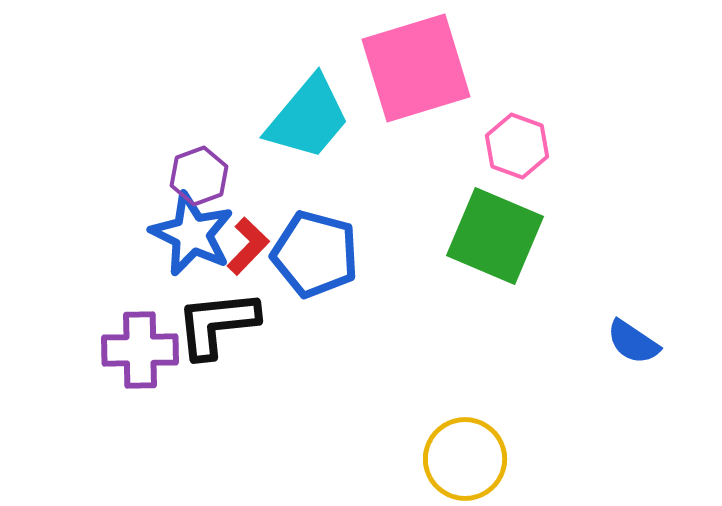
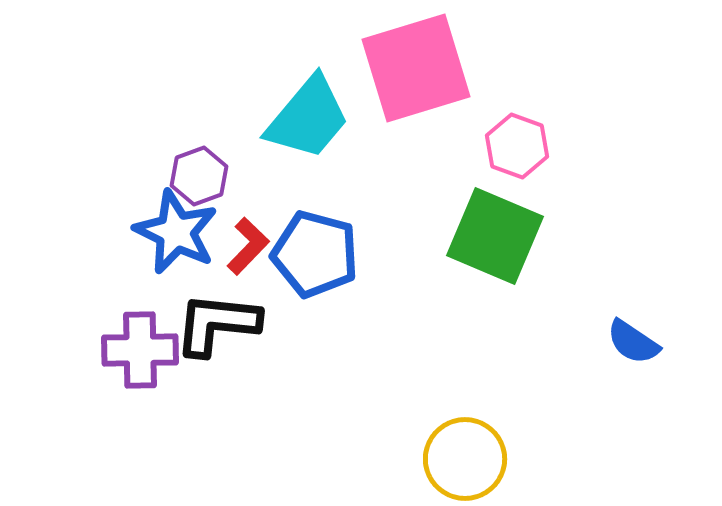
blue star: moved 16 px left, 2 px up
black L-shape: rotated 12 degrees clockwise
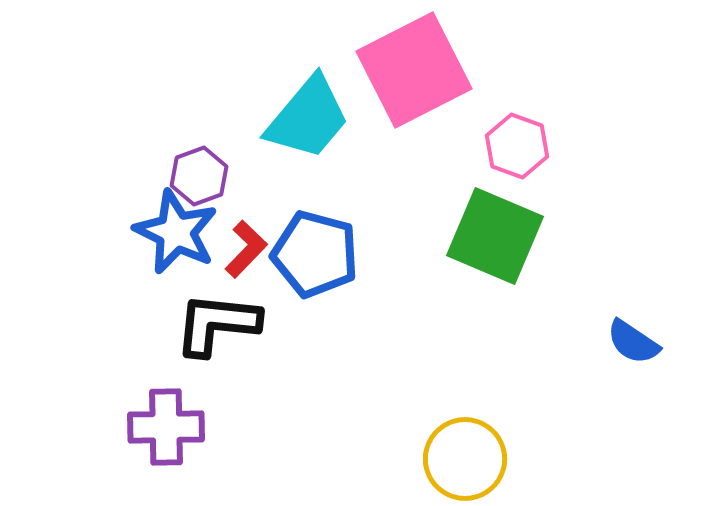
pink square: moved 2 px left, 2 px down; rotated 10 degrees counterclockwise
red L-shape: moved 2 px left, 3 px down
purple cross: moved 26 px right, 77 px down
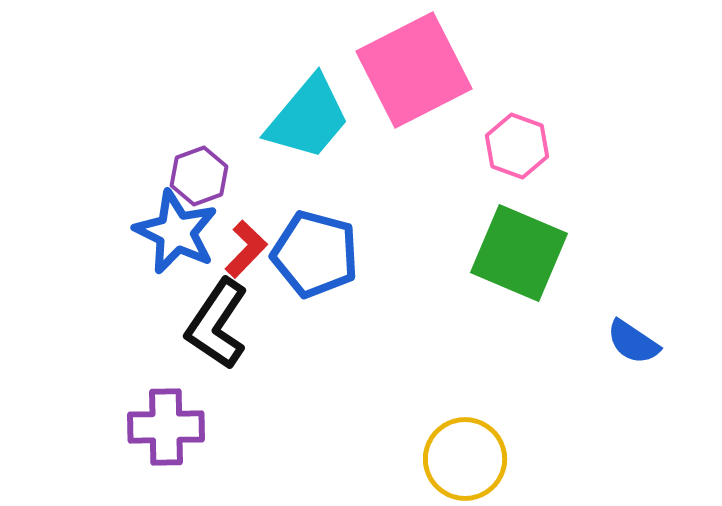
green square: moved 24 px right, 17 px down
black L-shape: rotated 62 degrees counterclockwise
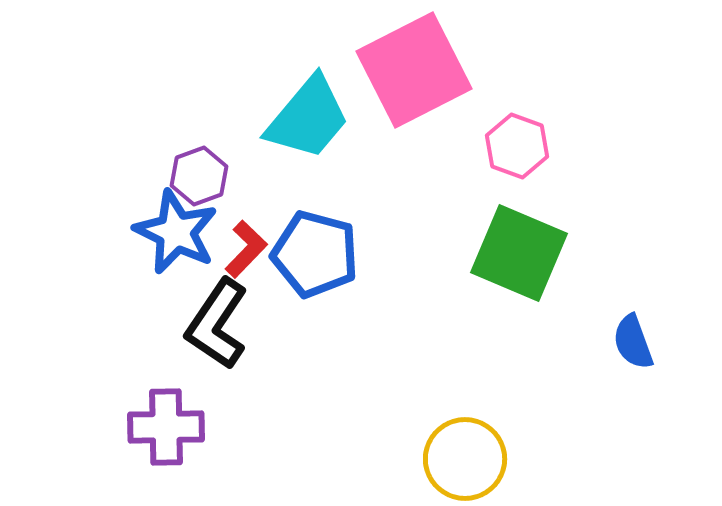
blue semicircle: rotated 36 degrees clockwise
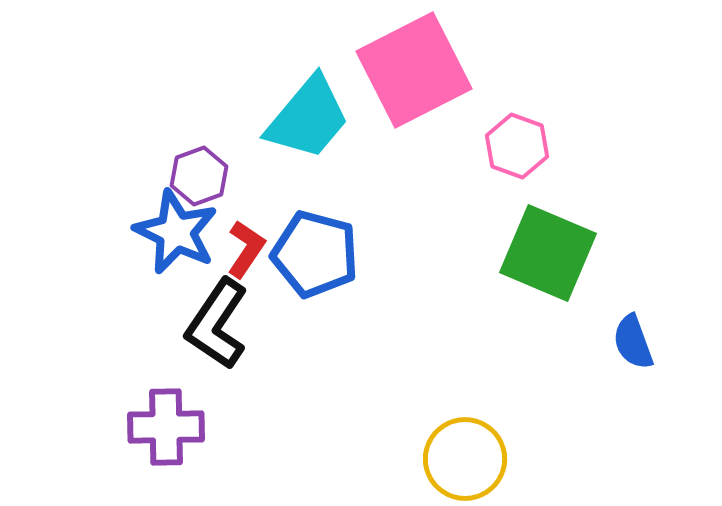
red L-shape: rotated 10 degrees counterclockwise
green square: moved 29 px right
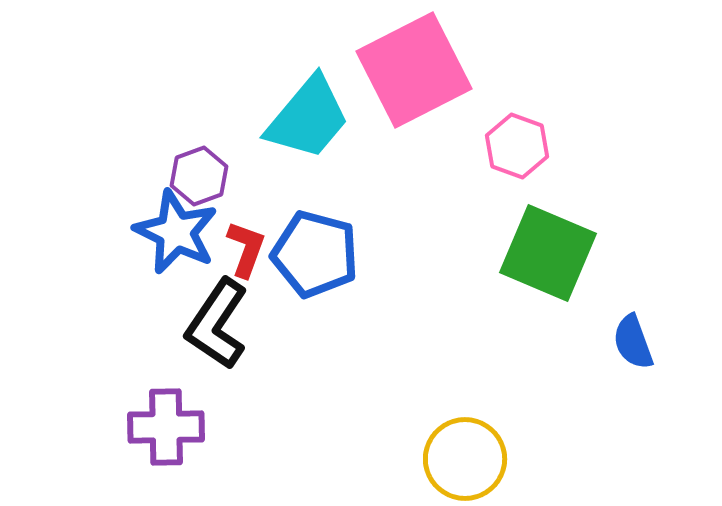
red L-shape: rotated 14 degrees counterclockwise
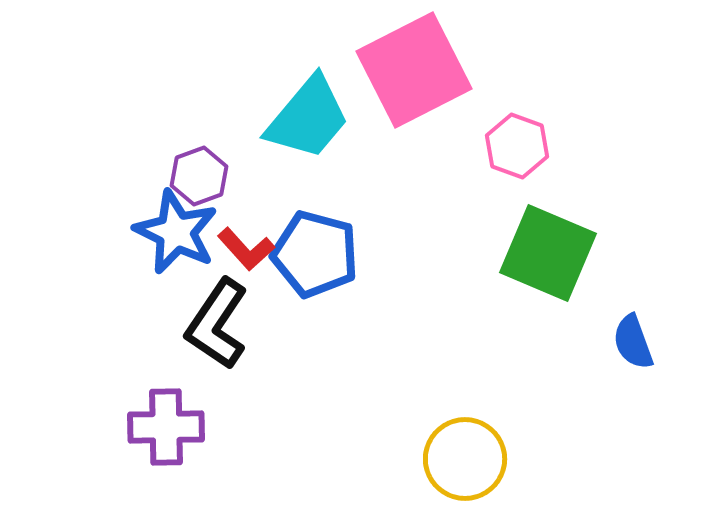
red L-shape: rotated 118 degrees clockwise
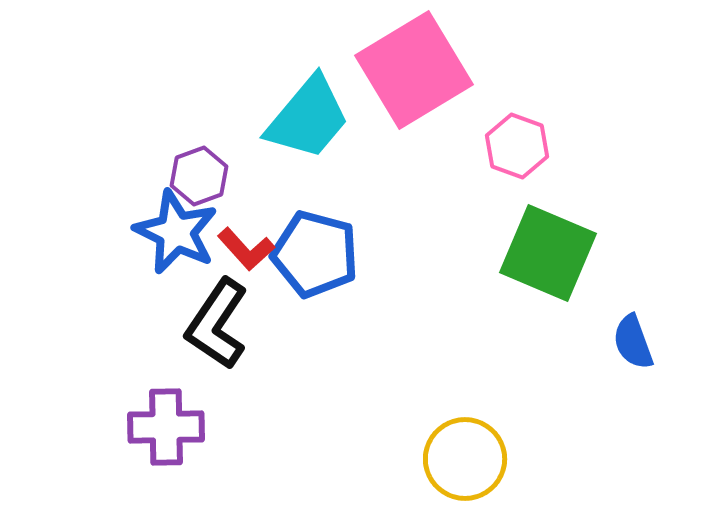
pink square: rotated 4 degrees counterclockwise
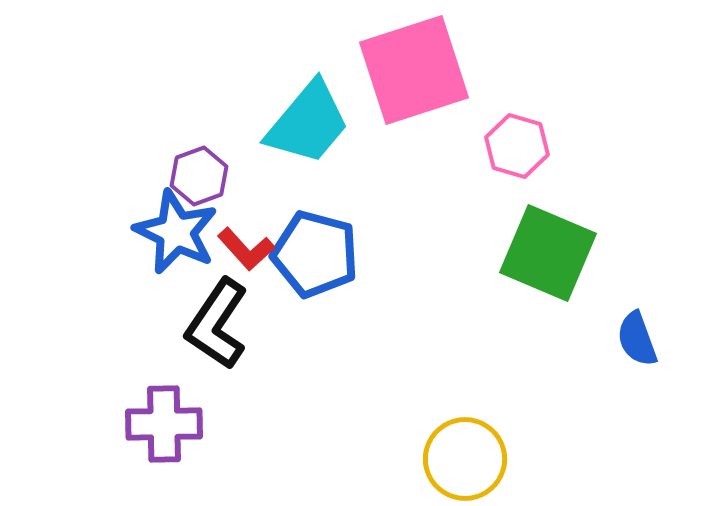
pink square: rotated 13 degrees clockwise
cyan trapezoid: moved 5 px down
pink hexagon: rotated 4 degrees counterclockwise
blue semicircle: moved 4 px right, 3 px up
purple cross: moved 2 px left, 3 px up
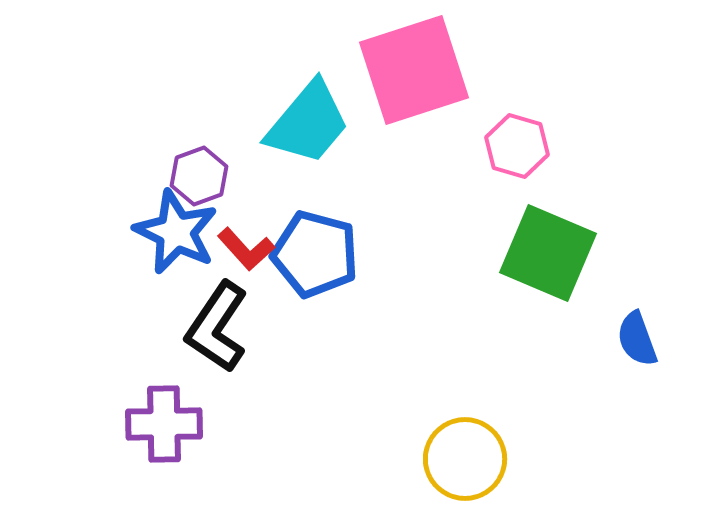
black L-shape: moved 3 px down
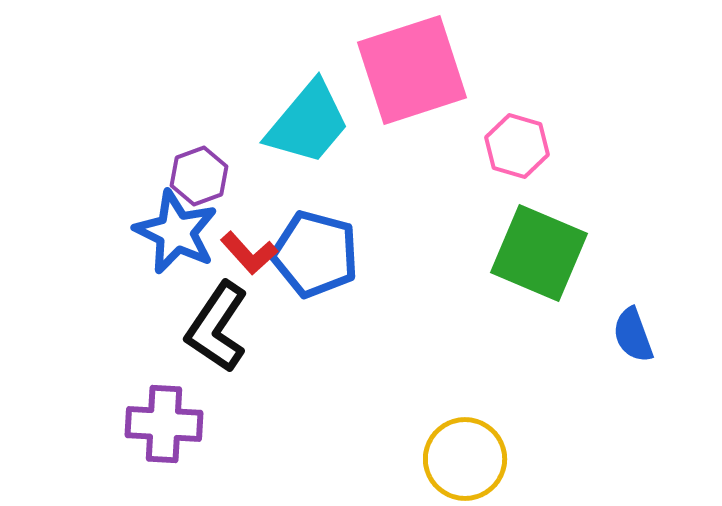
pink square: moved 2 px left
red L-shape: moved 3 px right, 4 px down
green square: moved 9 px left
blue semicircle: moved 4 px left, 4 px up
purple cross: rotated 4 degrees clockwise
